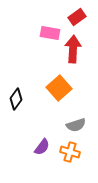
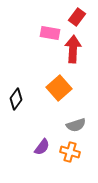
red rectangle: rotated 18 degrees counterclockwise
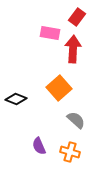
black diamond: rotated 75 degrees clockwise
gray semicircle: moved 5 px up; rotated 120 degrees counterclockwise
purple semicircle: moved 3 px left, 1 px up; rotated 120 degrees clockwise
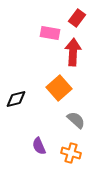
red rectangle: moved 1 px down
red arrow: moved 3 px down
black diamond: rotated 35 degrees counterclockwise
orange cross: moved 1 px right, 1 px down
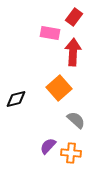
red rectangle: moved 3 px left, 1 px up
purple semicircle: moved 9 px right; rotated 66 degrees clockwise
orange cross: rotated 12 degrees counterclockwise
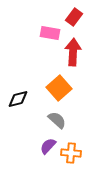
black diamond: moved 2 px right
gray semicircle: moved 19 px left
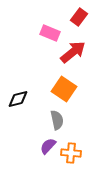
red rectangle: moved 5 px right
pink rectangle: rotated 12 degrees clockwise
red arrow: rotated 48 degrees clockwise
orange square: moved 5 px right, 1 px down; rotated 15 degrees counterclockwise
gray semicircle: rotated 36 degrees clockwise
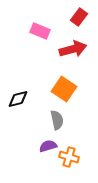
pink rectangle: moved 10 px left, 2 px up
red arrow: moved 3 px up; rotated 24 degrees clockwise
purple semicircle: rotated 30 degrees clockwise
orange cross: moved 2 px left, 4 px down; rotated 12 degrees clockwise
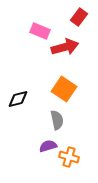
red arrow: moved 8 px left, 2 px up
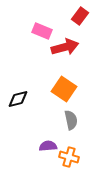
red rectangle: moved 1 px right, 1 px up
pink rectangle: moved 2 px right
gray semicircle: moved 14 px right
purple semicircle: rotated 12 degrees clockwise
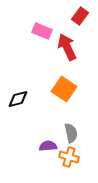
red arrow: moved 2 px right; rotated 100 degrees counterclockwise
gray semicircle: moved 13 px down
